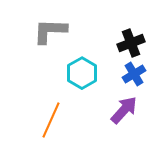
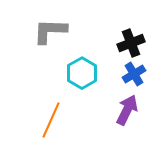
purple arrow: moved 3 px right; rotated 16 degrees counterclockwise
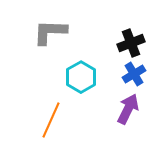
gray L-shape: moved 1 px down
cyan hexagon: moved 1 px left, 4 px down
purple arrow: moved 1 px right, 1 px up
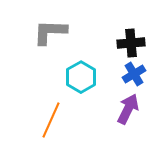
black cross: rotated 16 degrees clockwise
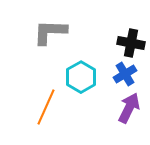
black cross: rotated 16 degrees clockwise
blue cross: moved 9 px left
purple arrow: moved 1 px right, 1 px up
orange line: moved 5 px left, 13 px up
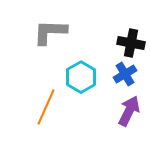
purple arrow: moved 3 px down
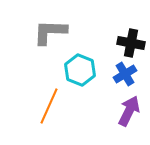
cyan hexagon: moved 1 px left, 7 px up; rotated 8 degrees counterclockwise
orange line: moved 3 px right, 1 px up
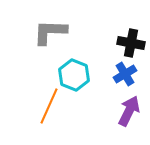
cyan hexagon: moved 6 px left, 5 px down
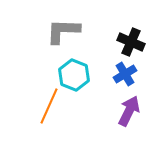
gray L-shape: moved 13 px right, 1 px up
black cross: moved 1 px up; rotated 12 degrees clockwise
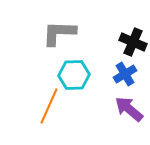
gray L-shape: moved 4 px left, 2 px down
black cross: moved 2 px right
cyan hexagon: rotated 24 degrees counterclockwise
purple arrow: moved 2 px up; rotated 76 degrees counterclockwise
